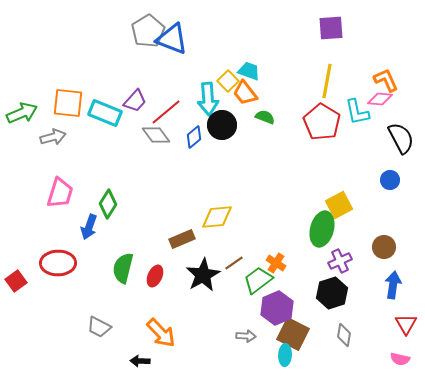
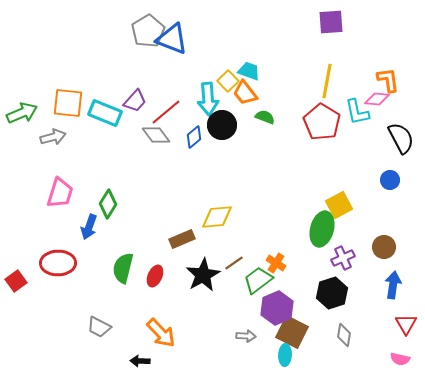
purple square at (331, 28): moved 6 px up
orange L-shape at (386, 80): moved 2 px right; rotated 16 degrees clockwise
pink diamond at (380, 99): moved 3 px left
purple cross at (340, 261): moved 3 px right, 3 px up
brown square at (293, 334): moved 1 px left, 2 px up
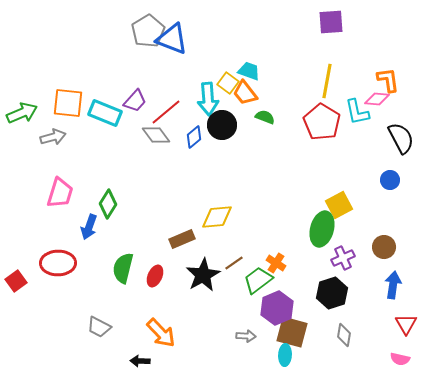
yellow square at (228, 81): moved 2 px down; rotated 10 degrees counterclockwise
brown square at (292, 332): rotated 12 degrees counterclockwise
